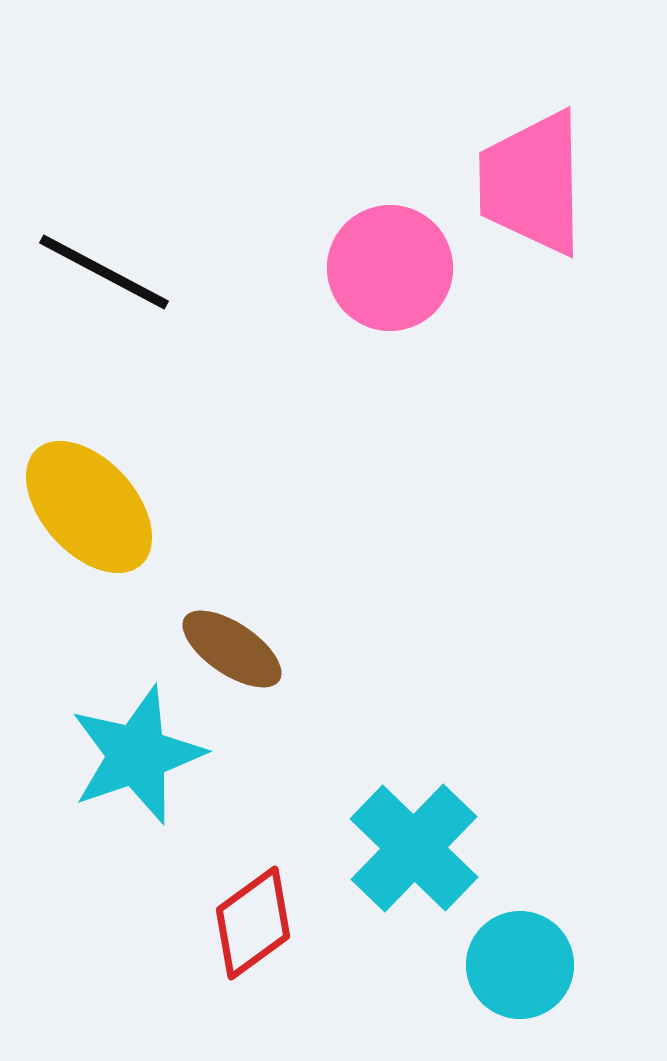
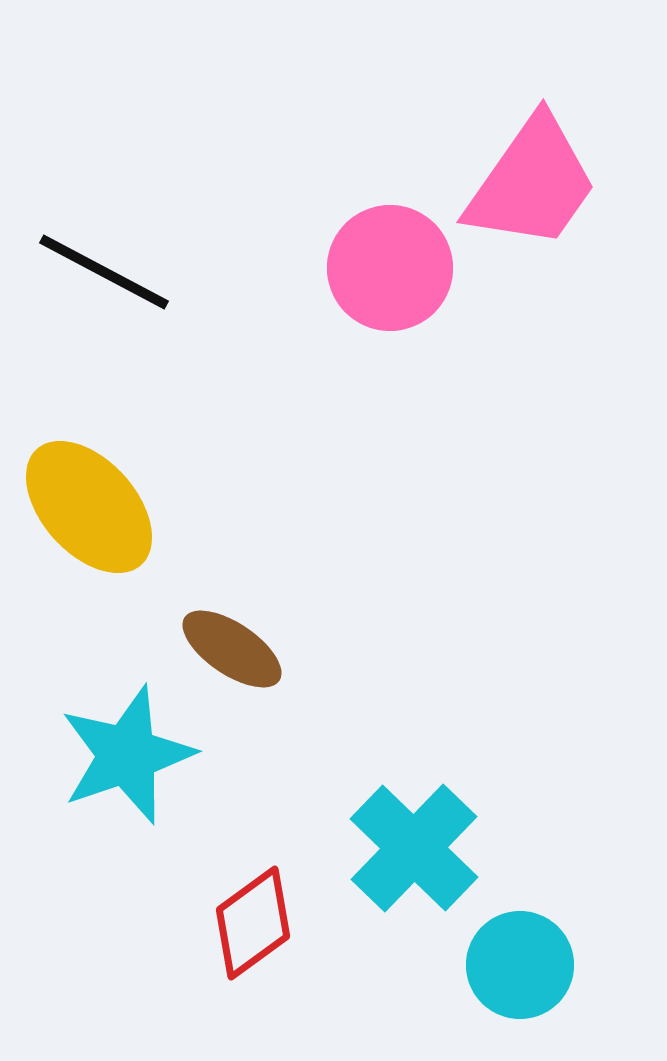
pink trapezoid: rotated 144 degrees counterclockwise
cyan star: moved 10 px left
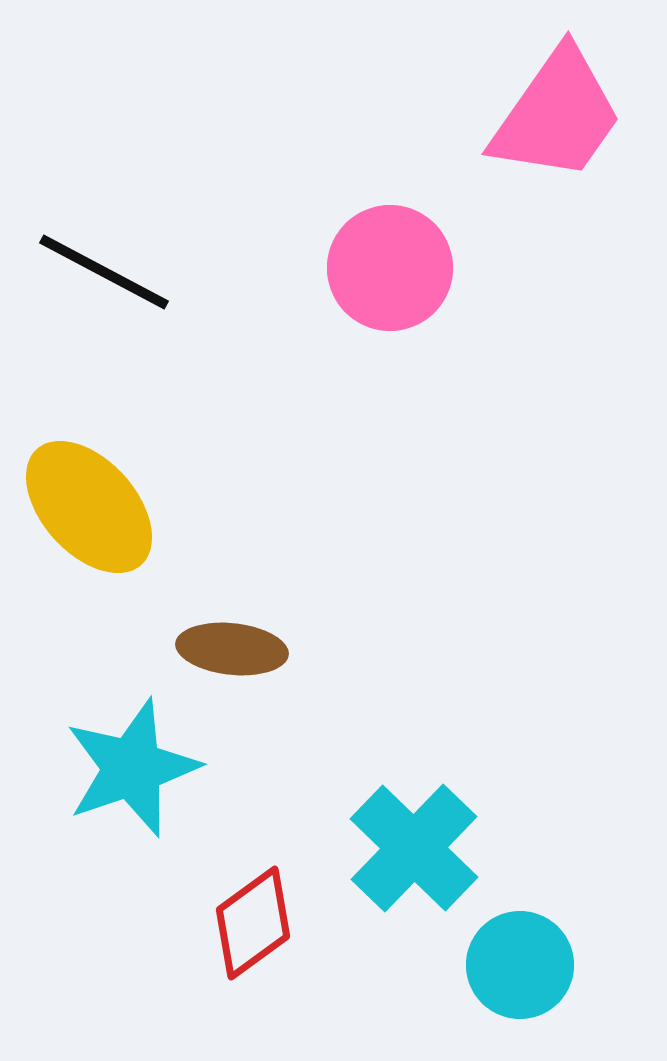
pink trapezoid: moved 25 px right, 68 px up
brown ellipse: rotated 28 degrees counterclockwise
cyan star: moved 5 px right, 13 px down
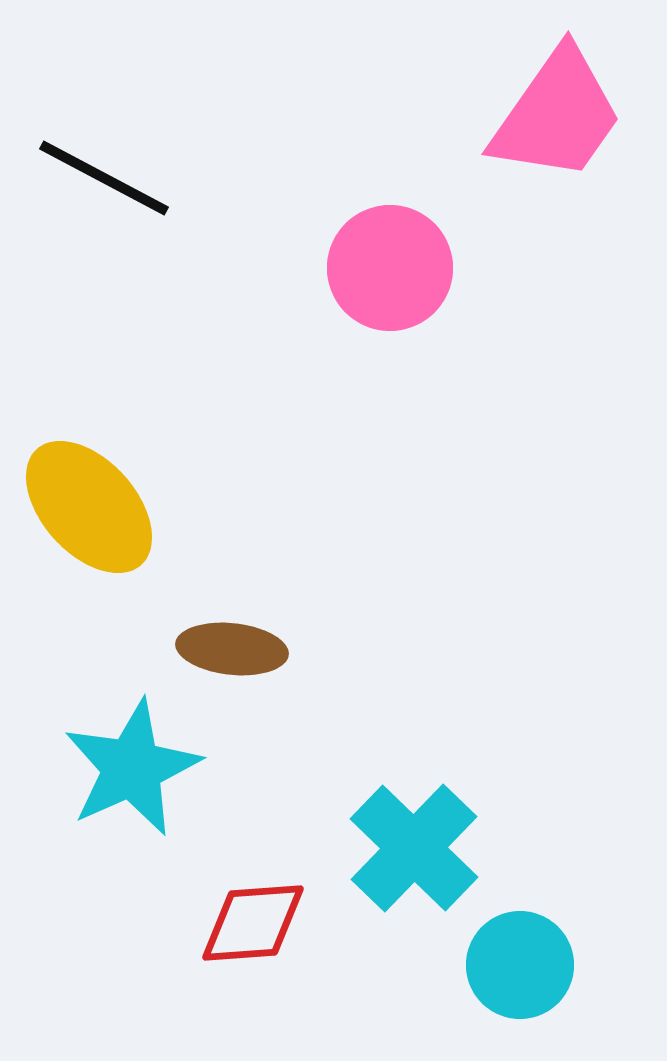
black line: moved 94 px up
cyan star: rotated 5 degrees counterclockwise
red diamond: rotated 32 degrees clockwise
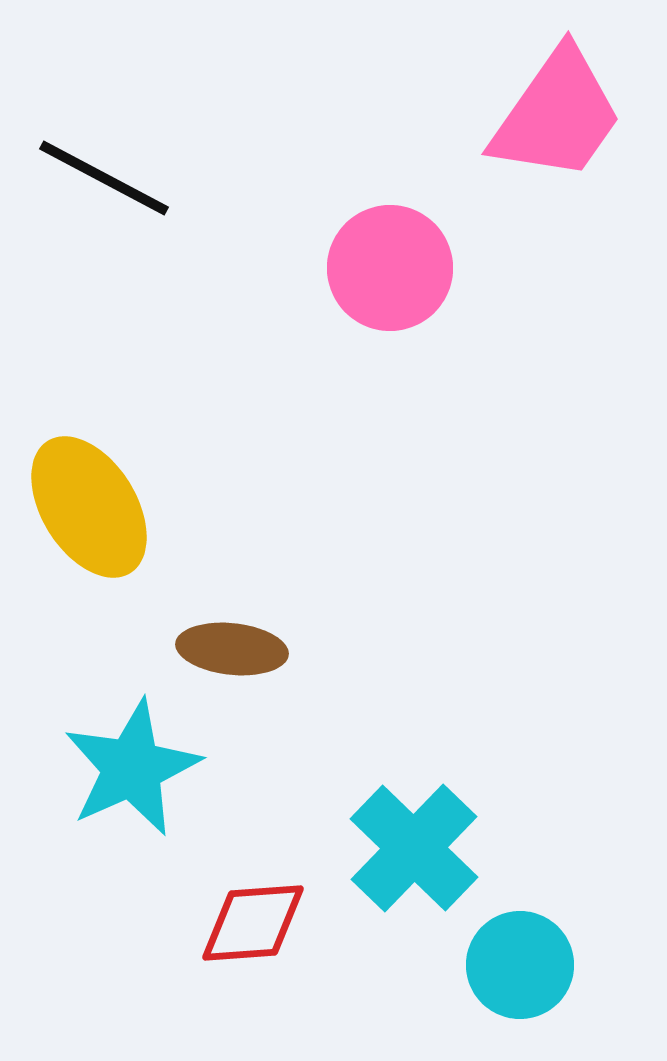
yellow ellipse: rotated 10 degrees clockwise
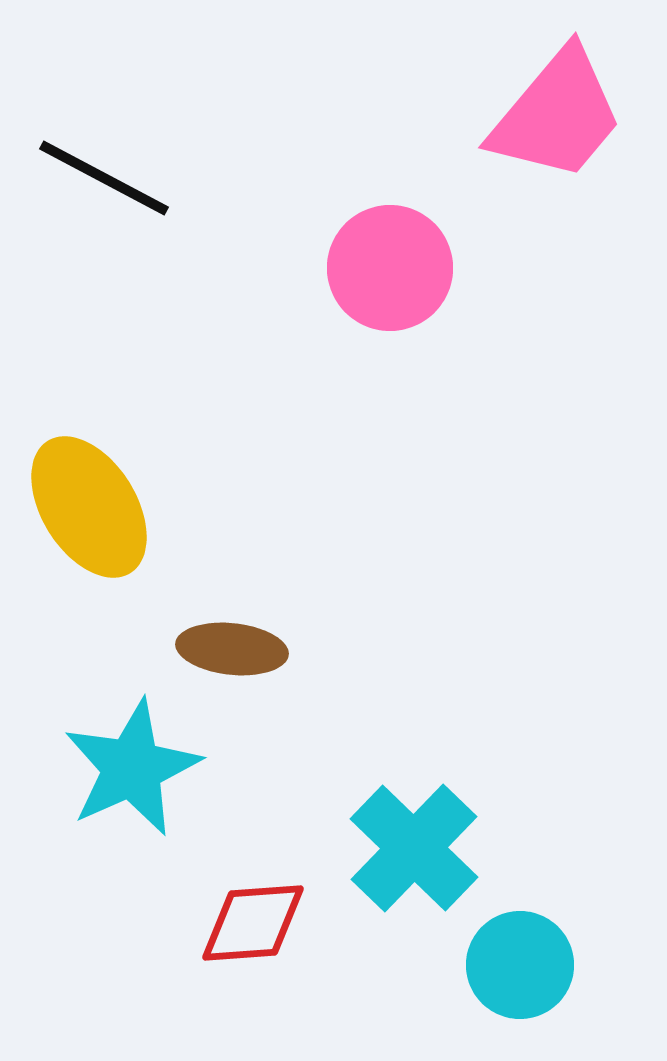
pink trapezoid: rotated 5 degrees clockwise
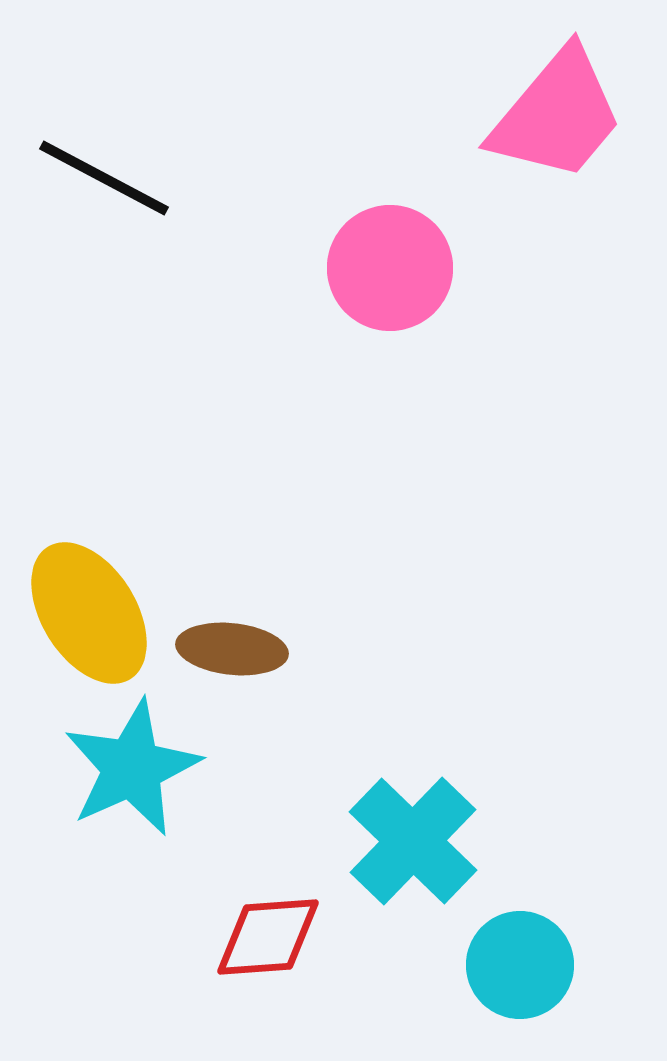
yellow ellipse: moved 106 px down
cyan cross: moved 1 px left, 7 px up
red diamond: moved 15 px right, 14 px down
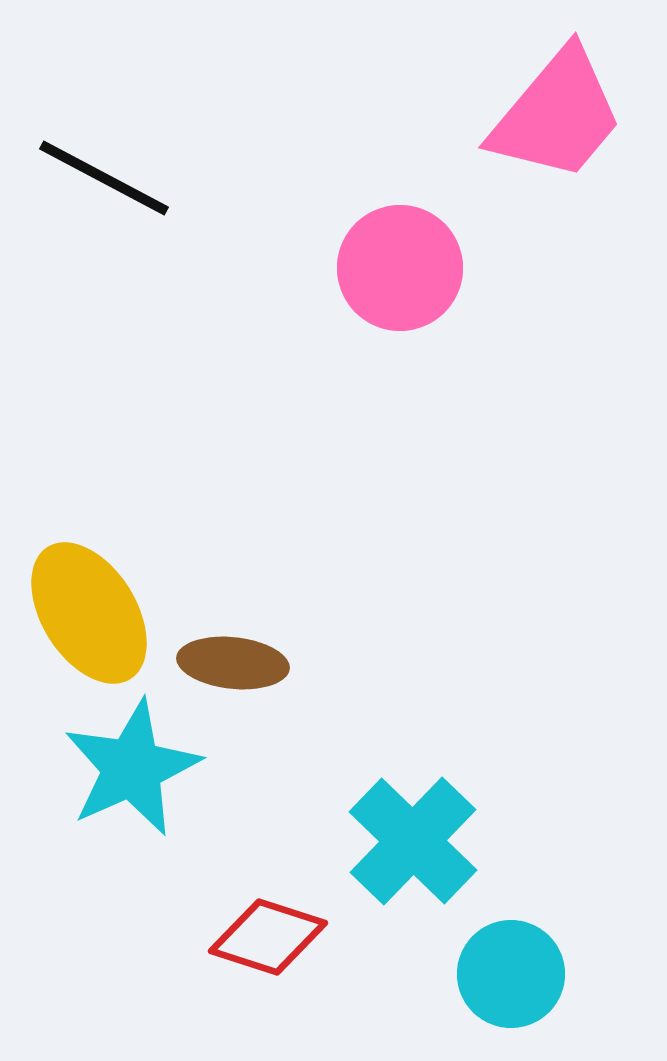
pink circle: moved 10 px right
brown ellipse: moved 1 px right, 14 px down
red diamond: rotated 22 degrees clockwise
cyan circle: moved 9 px left, 9 px down
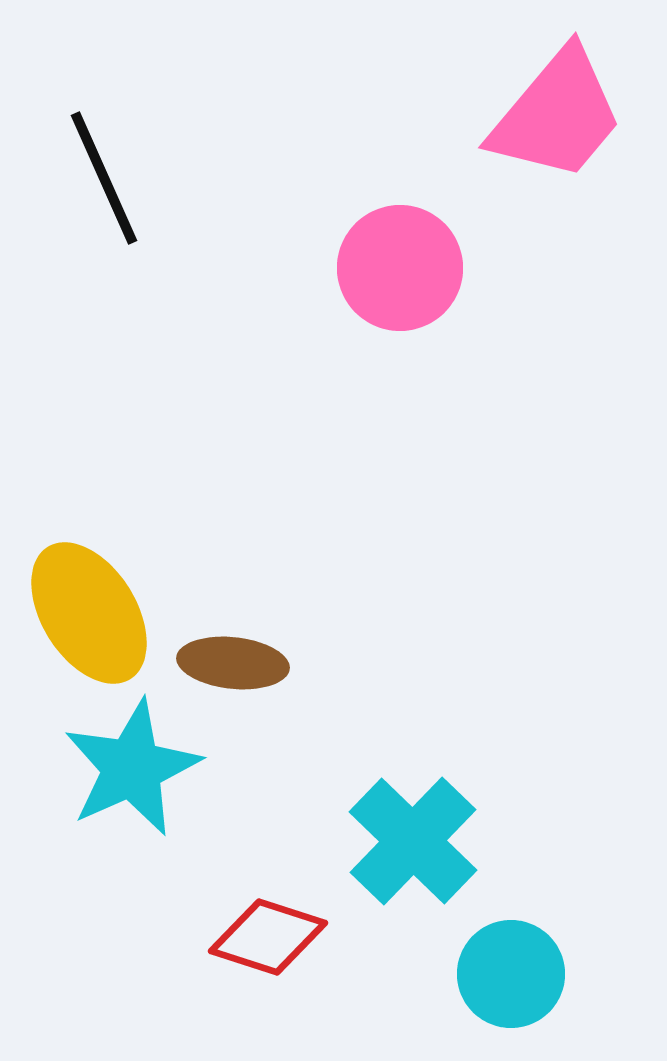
black line: rotated 38 degrees clockwise
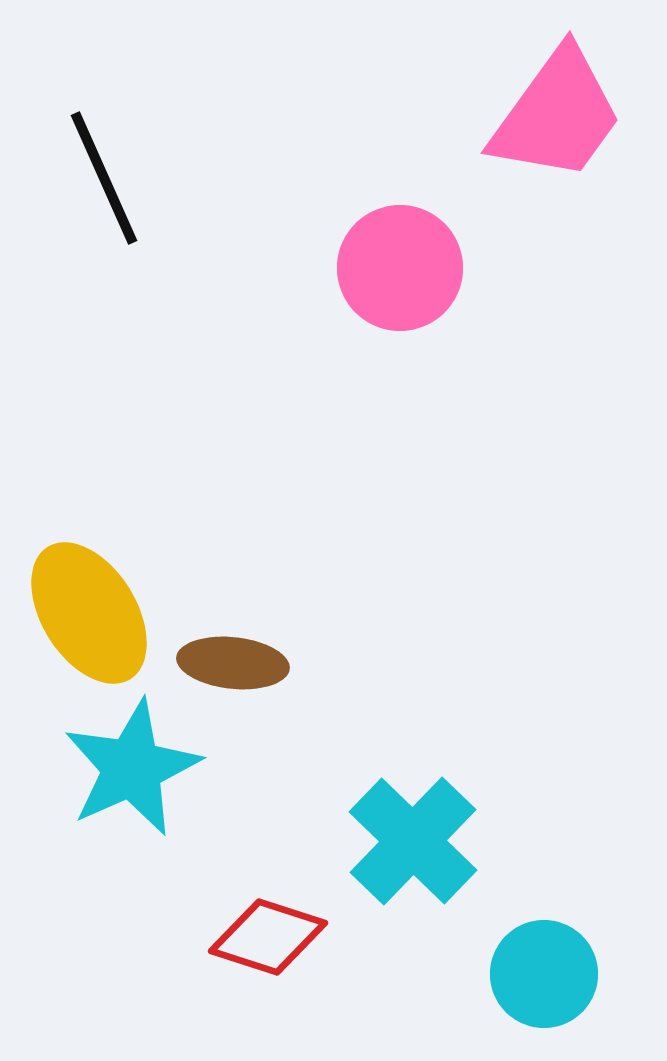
pink trapezoid: rotated 4 degrees counterclockwise
cyan circle: moved 33 px right
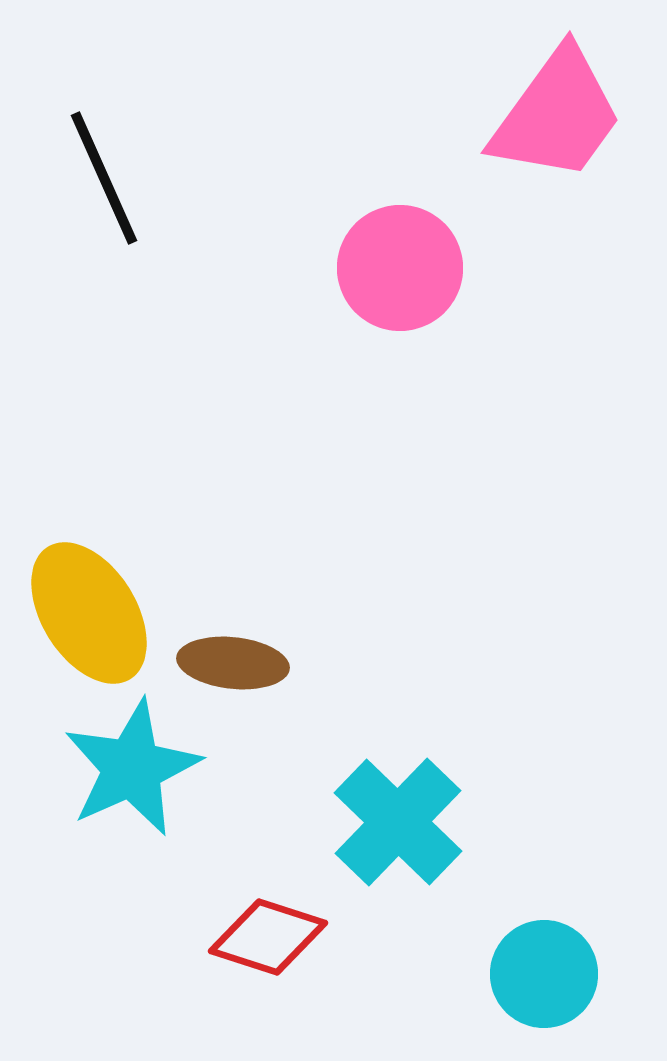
cyan cross: moved 15 px left, 19 px up
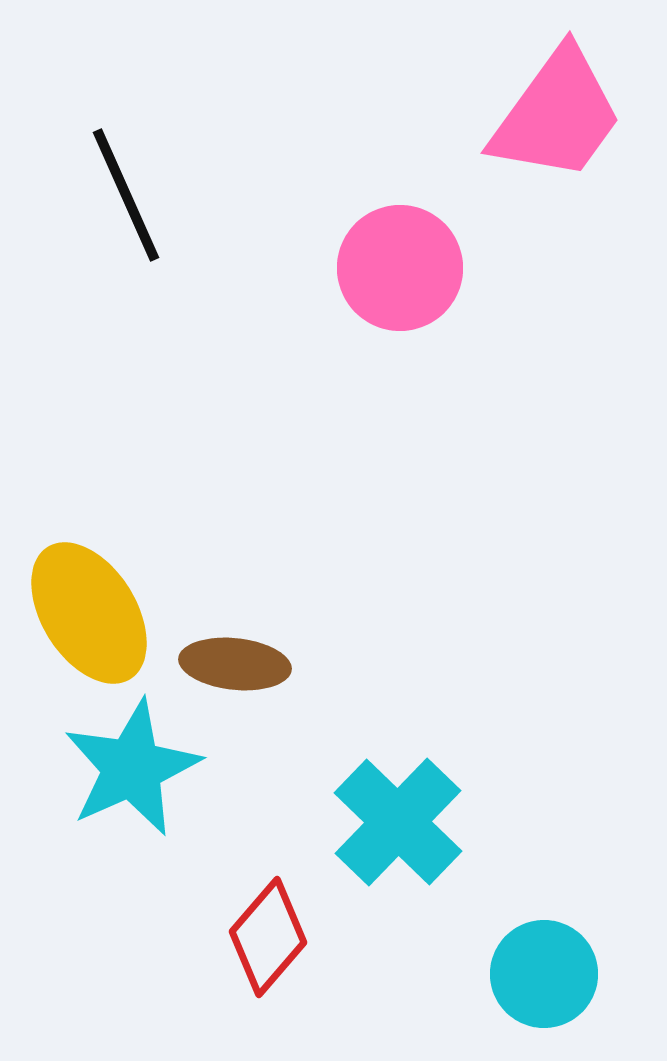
black line: moved 22 px right, 17 px down
brown ellipse: moved 2 px right, 1 px down
red diamond: rotated 67 degrees counterclockwise
